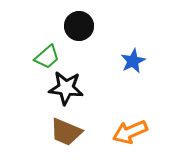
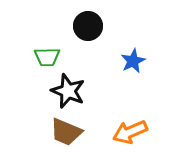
black circle: moved 9 px right
green trapezoid: rotated 40 degrees clockwise
black star: moved 2 px right, 3 px down; rotated 16 degrees clockwise
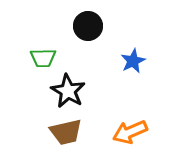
green trapezoid: moved 4 px left, 1 px down
black star: rotated 8 degrees clockwise
brown trapezoid: rotated 36 degrees counterclockwise
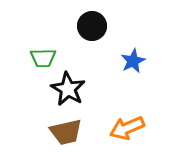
black circle: moved 4 px right
black star: moved 2 px up
orange arrow: moved 3 px left, 4 px up
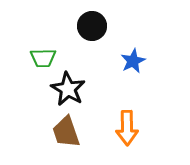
orange arrow: rotated 68 degrees counterclockwise
brown trapezoid: rotated 84 degrees clockwise
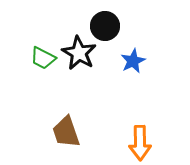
black circle: moved 13 px right
green trapezoid: rotated 28 degrees clockwise
black star: moved 11 px right, 36 px up
orange arrow: moved 13 px right, 15 px down
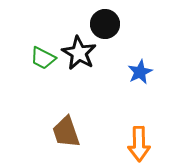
black circle: moved 2 px up
blue star: moved 7 px right, 11 px down
orange arrow: moved 1 px left, 1 px down
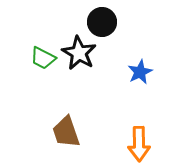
black circle: moved 3 px left, 2 px up
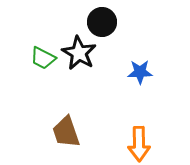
blue star: rotated 25 degrees clockwise
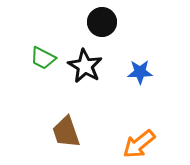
black star: moved 6 px right, 13 px down
orange arrow: rotated 52 degrees clockwise
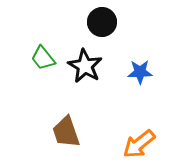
green trapezoid: rotated 24 degrees clockwise
